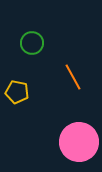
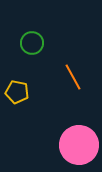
pink circle: moved 3 px down
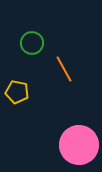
orange line: moved 9 px left, 8 px up
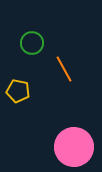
yellow pentagon: moved 1 px right, 1 px up
pink circle: moved 5 px left, 2 px down
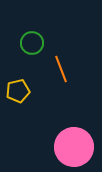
orange line: moved 3 px left; rotated 8 degrees clockwise
yellow pentagon: rotated 25 degrees counterclockwise
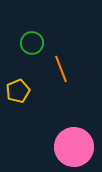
yellow pentagon: rotated 10 degrees counterclockwise
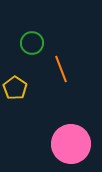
yellow pentagon: moved 3 px left, 3 px up; rotated 15 degrees counterclockwise
pink circle: moved 3 px left, 3 px up
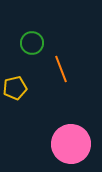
yellow pentagon: rotated 25 degrees clockwise
